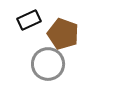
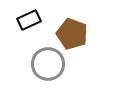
brown pentagon: moved 9 px right
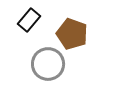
black rectangle: rotated 25 degrees counterclockwise
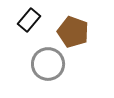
brown pentagon: moved 1 px right, 2 px up
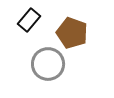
brown pentagon: moved 1 px left, 1 px down
